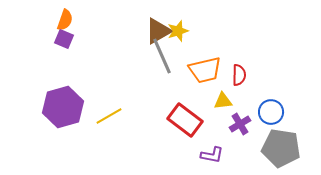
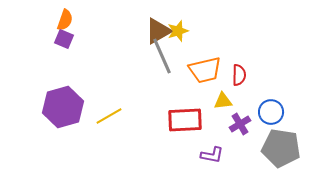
red rectangle: rotated 40 degrees counterclockwise
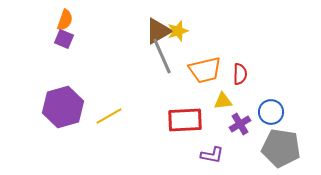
red semicircle: moved 1 px right, 1 px up
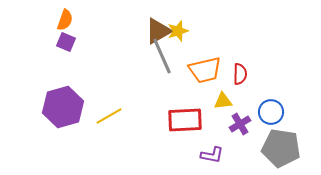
purple square: moved 2 px right, 3 px down
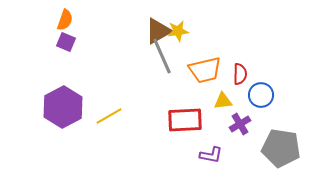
yellow star: rotated 10 degrees clockwise
purple hexagon: rotated 12 degrees counterclockwise
blue circle: moved 10 px left, 17 px up
purple L-shape: moved 1 px left
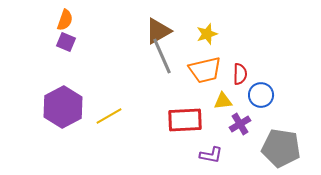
yellow star: moved 29 px right, 3 px down; rotated 10 degrees counterclockwise
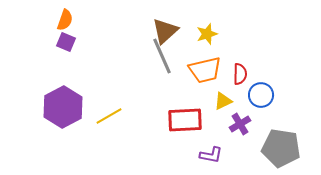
brown triangle: moved 7 px right; rotated 12 degrees counterclockwise
yellow triangle: rotated 18 degrees counterclockwise
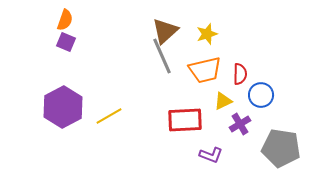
purple L-shape: rotated 10 degrees clockwise
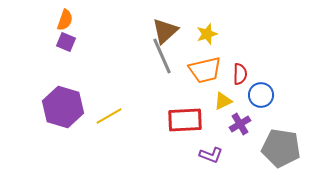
purple hexagon: rotated 15 degrees counterclockwise
